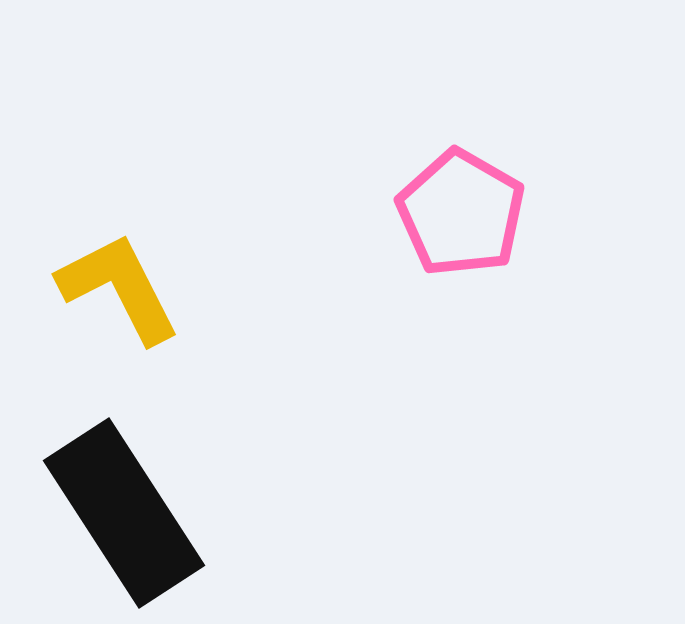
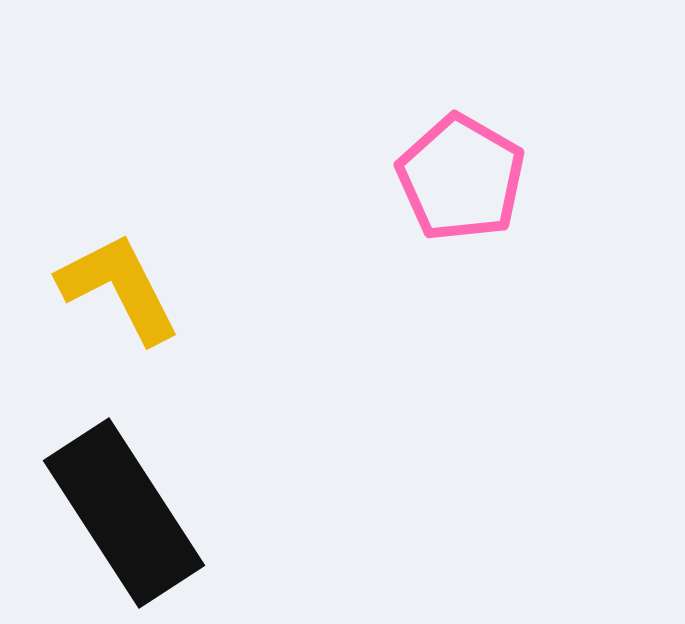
pink pentagon: moved 35 px up
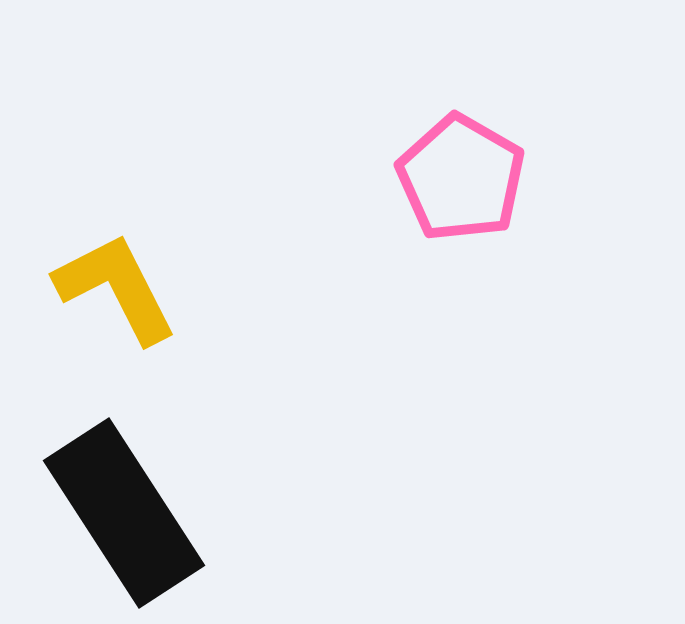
yellow L-shape: moved 3 px left
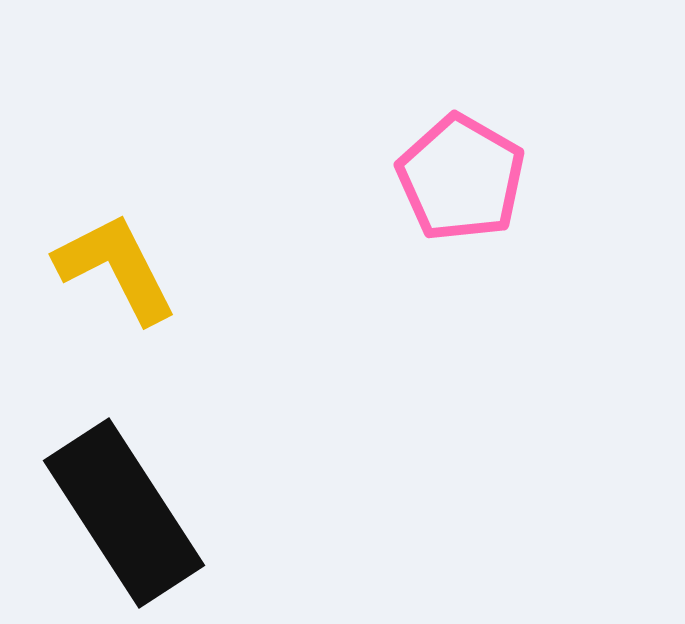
yellow L-shape: moved 20 px up
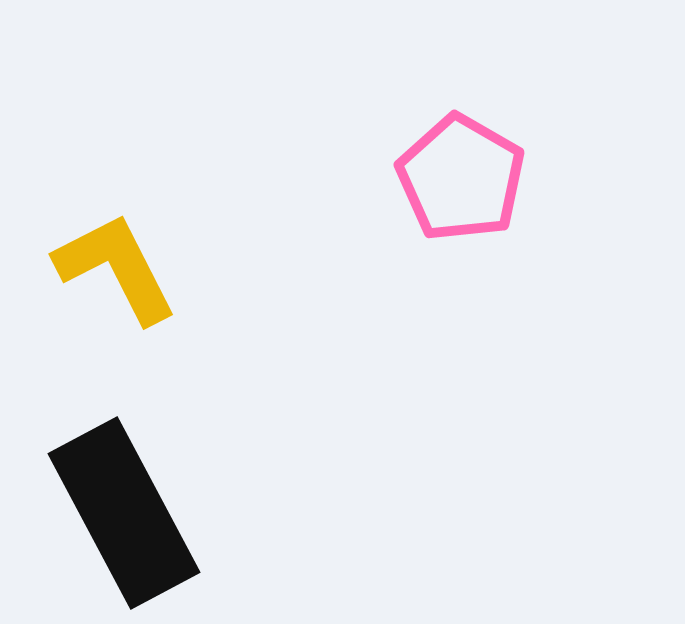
black rectangle: rotated 5 degrees clockwise
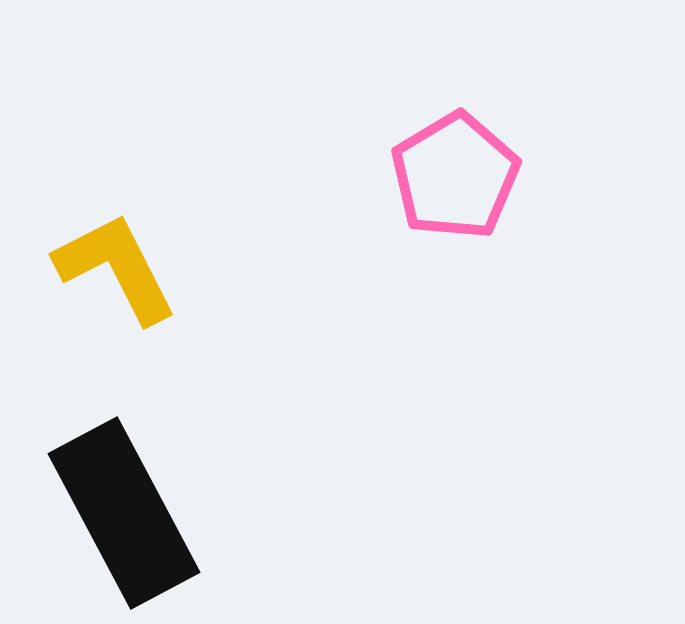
pink pentagon: moved 6 px left, 2 px up; rotated 11 degrees clockwise
